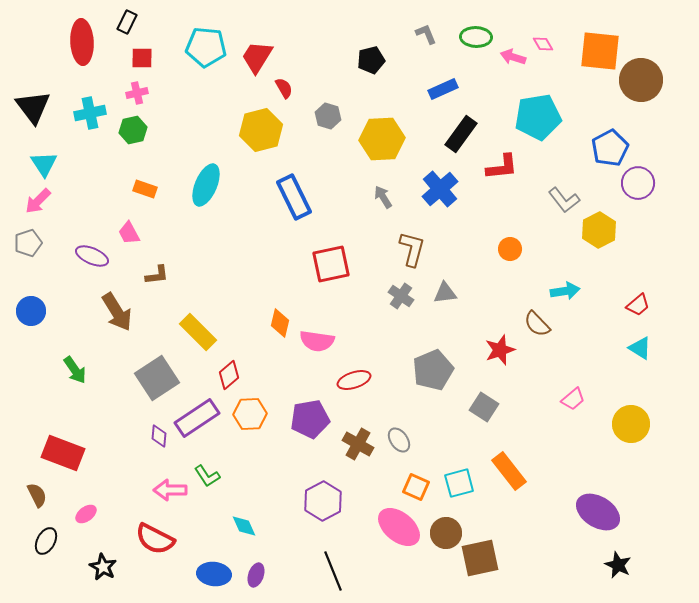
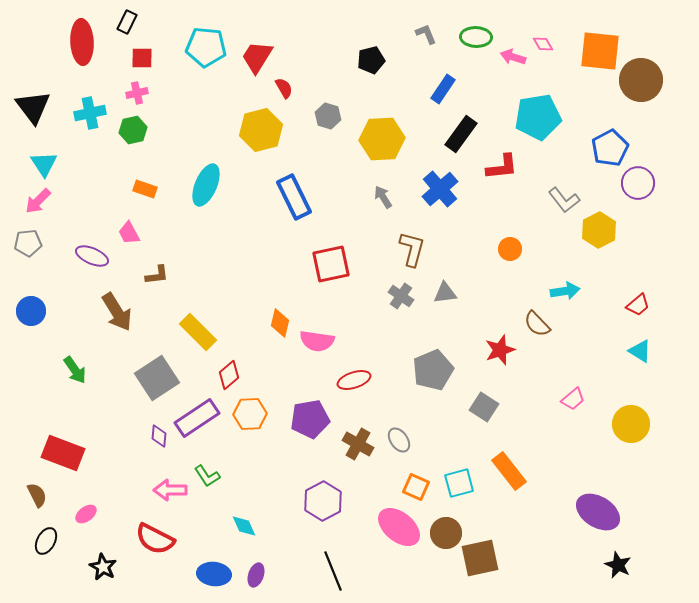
blue rectangle at (443, 89): rotated 32 degrees counterclockwise
gray pentagon at (28, 243): rotated 12 degrees clockwise
cyan triangle at (640, 348): moved 3 px down
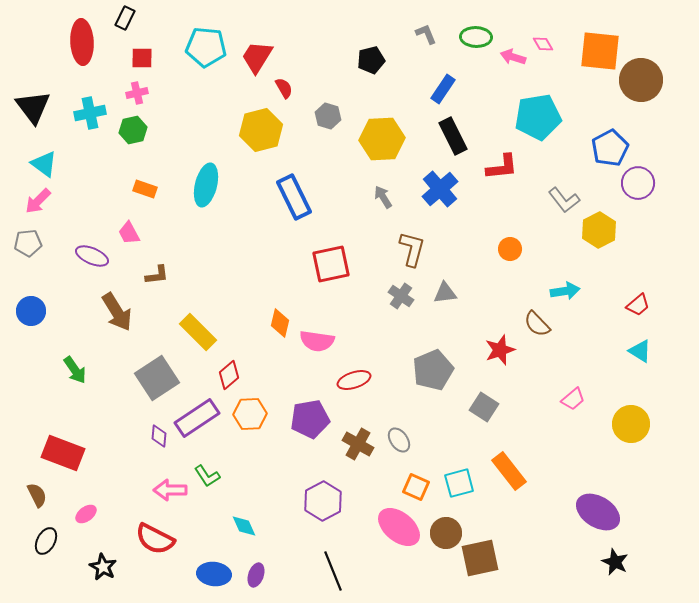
black rectangle at (127, 22): moved 2 px left, 4 px up
black rectangle at (461, 134): moved 8 px left, 2 px down; rotated 63 degrees counterclockwise
cyan triangle at (44, 164): rotated 20 degrees counterclockwise
cyan ellipse at (206, 185): rotated 9 degrees counterclockwise
black star at (618, 565): moved 3 px left, 3 px up
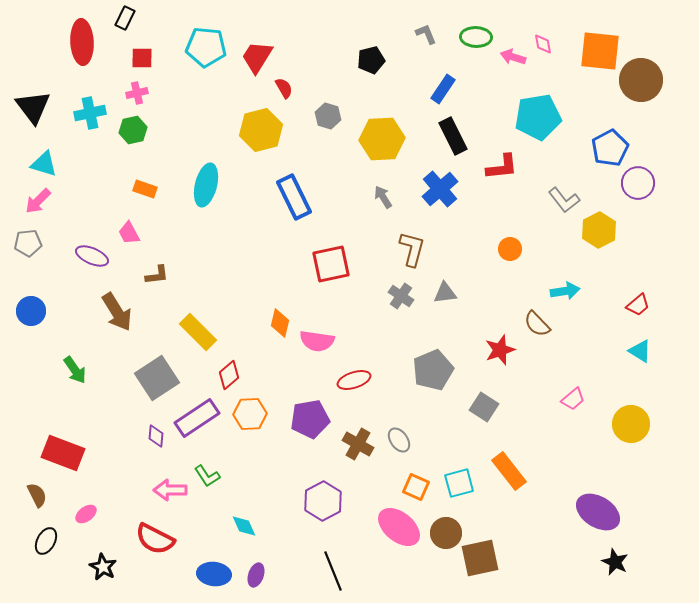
pink diamond at (543, 44): rotated 20 degrees clockwise
cyan triangle at (44, 164): rotated 20 degrees counterclockwise
purple diamond at (159, 436): moved 3 px left
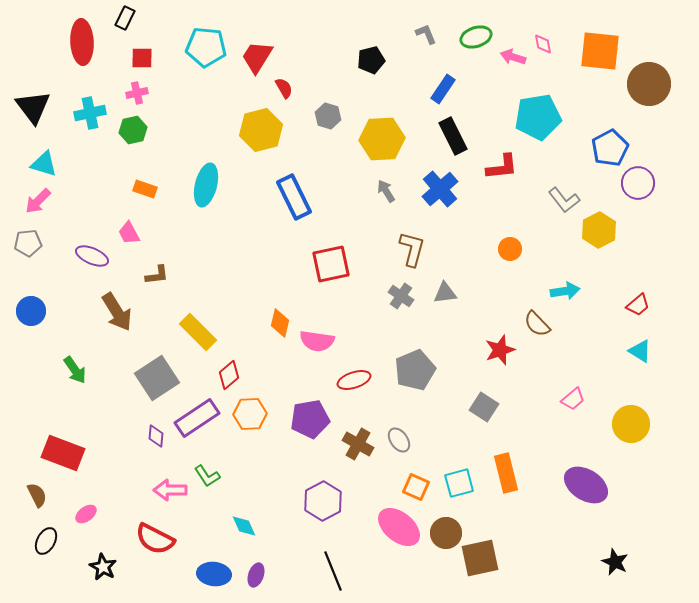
green ellipse at (476, 37): rotated 20 degrees counterclockwise
brown circle at (641, 80): moved 8 px right, 4 px down
gray arrow at (383, 197): moved 3 px right, 6 px up
gray pentagon at (433, 370): moved 18 px left
orange rectangle at (509, 471): moved 3 px left, 2 px down; rotated 24 degrees clockwise
purple ellipse at (598, 512): moved 12 px left, 27 px up
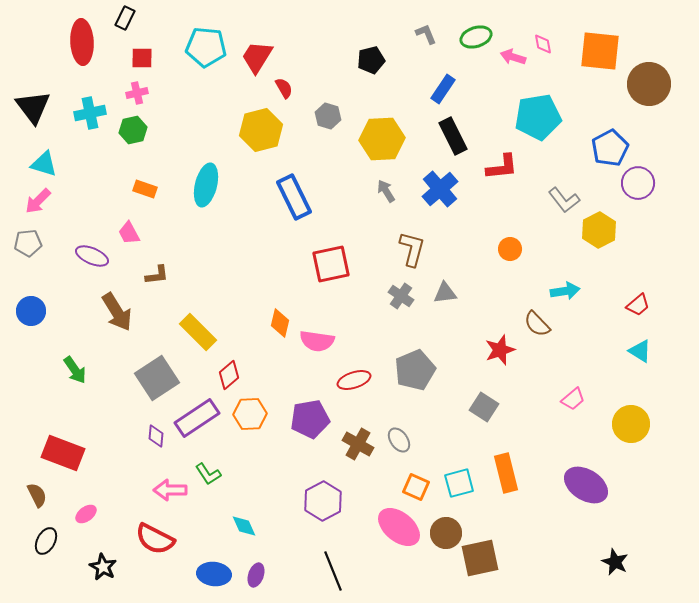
green L-shape at (207, 476): moved 1 px right, 2 px up
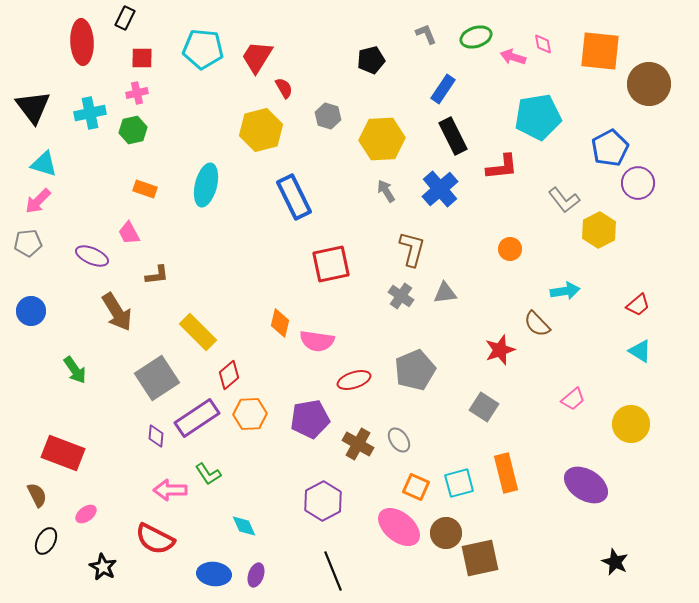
cyan pentagon at (206, 47): moved 3 px left, 2 px down
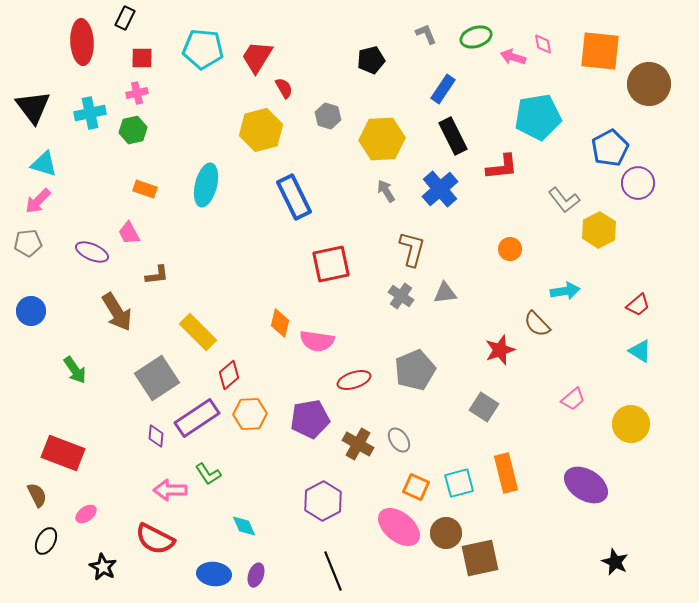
purple ellipse at (92, 256): moved 4 px up
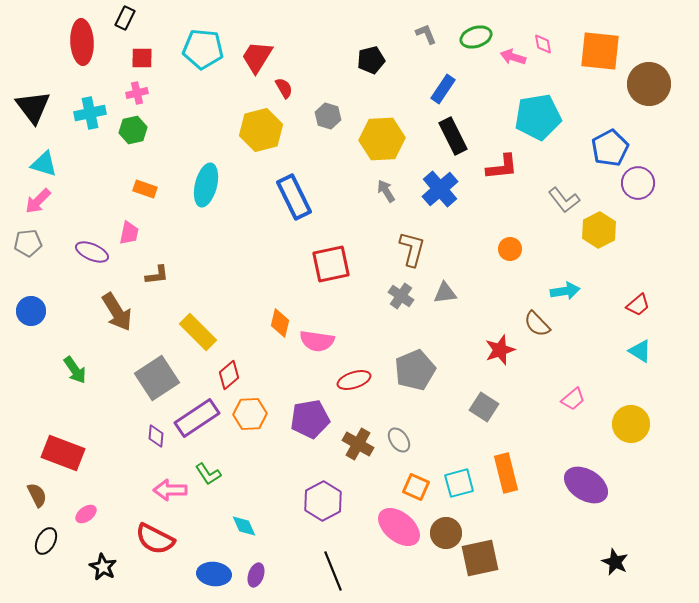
pink trapezoid at (129, 233): rotated 140 degrees counterclockwise
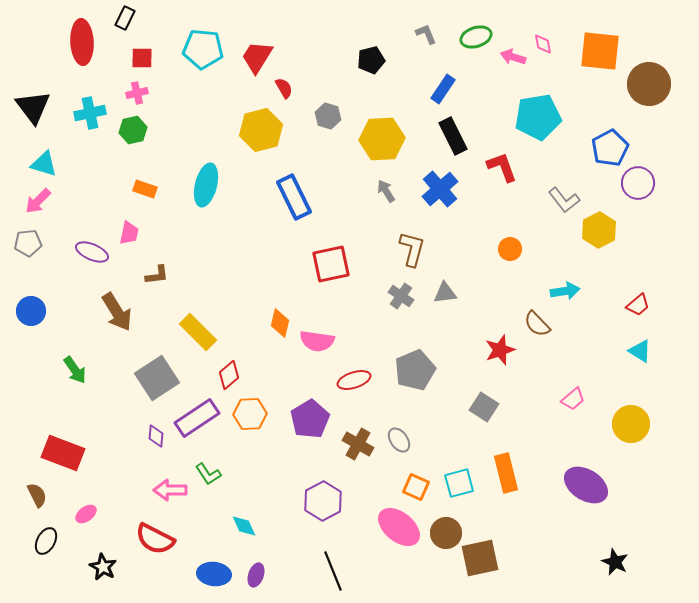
red L-shape at (502, 167): rotated 104 degrees counterclockwise
purple pentagon at (310, 419): rotated 21 degrees counterclockwise
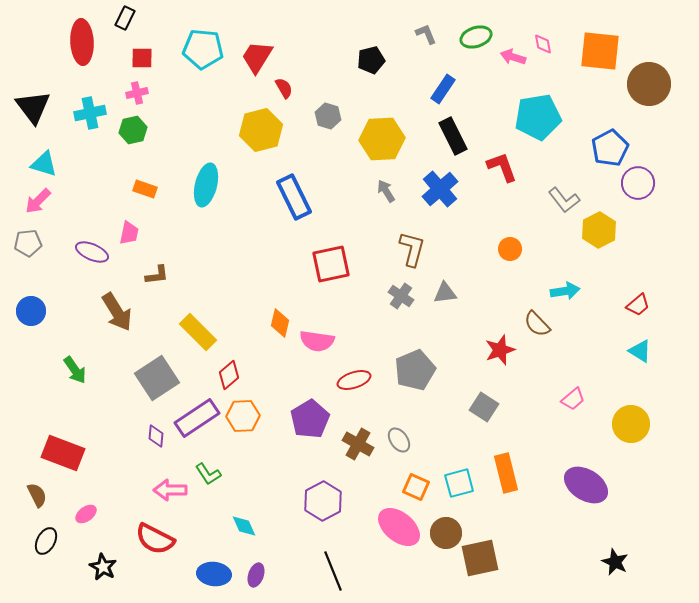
orange hexagon at (250, 414): moved 7 px left, 2 px down
